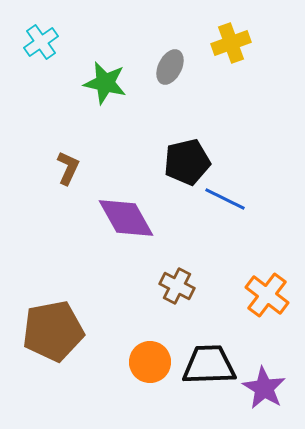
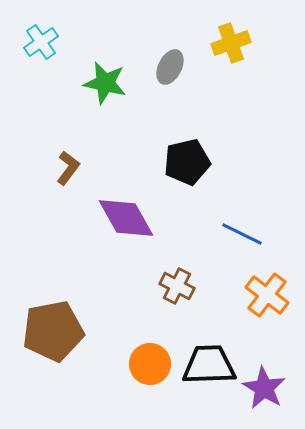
brown L-shape: rotated 12 degrees clockwise
blue line: moved 17 px right, 35 px down
orange circle: moved 2 px down
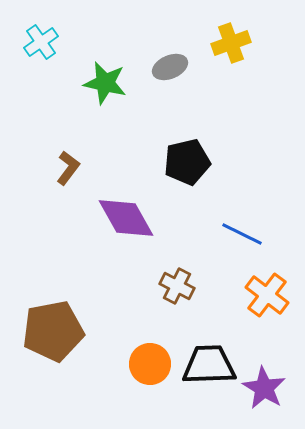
gray ellipse: rotated 40 degrees clockwise
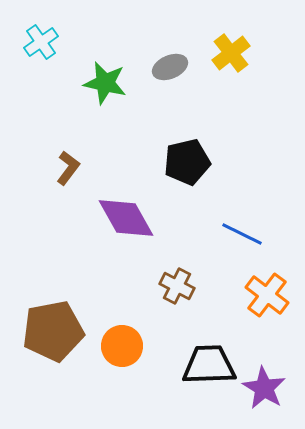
yellow cross: moved 10 px down; rotated 18 degrees counterclockwise
orange circle: moved 28 px left, 18 px up
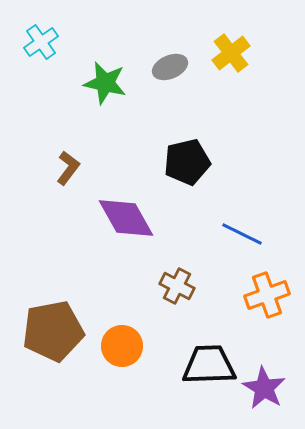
orange cross: rotated 33 degrees clockwise
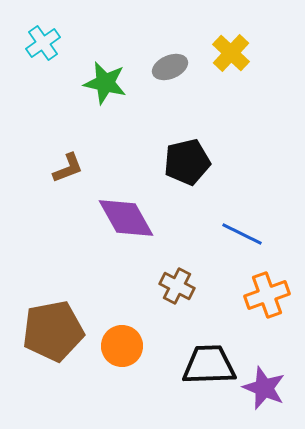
cyan cross: moved 2 px right, 1 px down
yellow cross: rotated 9 degrees counterclockwise
brown L-shape: rotated 32 degrees clockwise
purple star: rotated 9 degrees counterclockwise
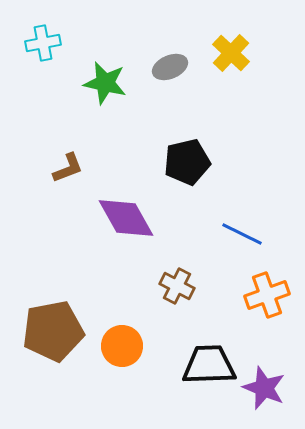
cyan cross: rotated 24 degrees clockwise
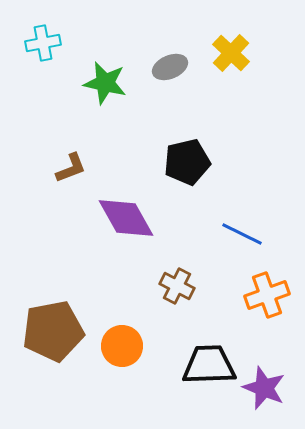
brown L-shape: moved 3 px right
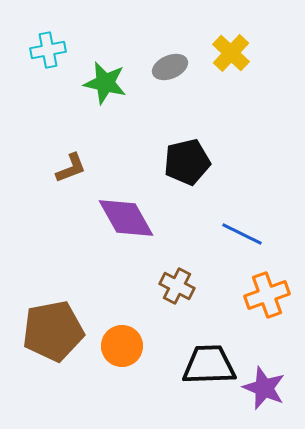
cyan cross: moved 5 px right, 7 px down
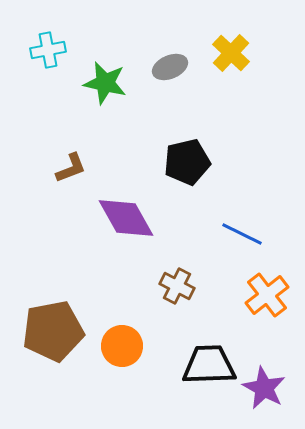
orange cross: rotated 18 degrees counterclockwise
purple star: rotated 6 degrees clockwise
